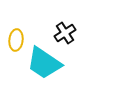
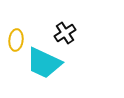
cyan trapezoid: rotated 9 degrees counterclockwise
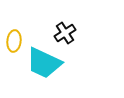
yellow ellipse: moved 2 px left, 1 px down
